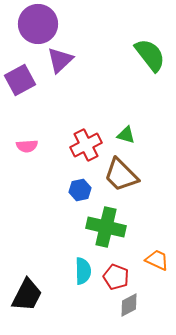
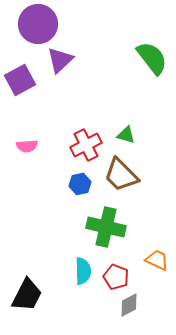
green semicircle: moved 2 px right, 3 px down
blue hexagon: moved 6 px up
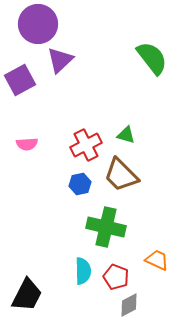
pink semicircle: moved 2 px up
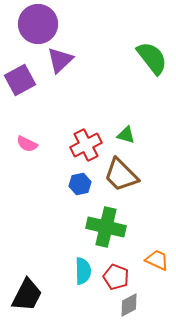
pink semicircle: rotated 30 degrees clockwise
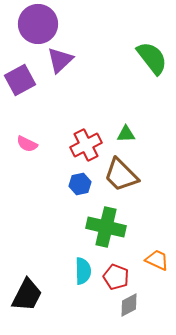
green triangle: moved 1 px up; rotated 18 degrees counterclockwise
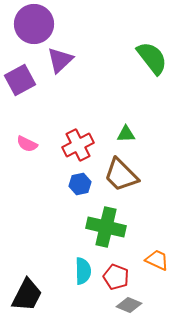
purple circle: moved 4 px left
red cross: moved 8 px left
gray diamond: rotated 50 degrees clockwise
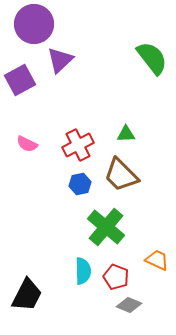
green cross: rotated 27 degrees clockwise
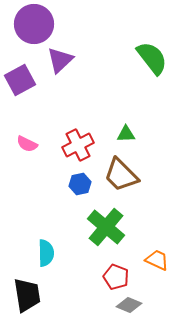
cyan semicircle: moved 37 px left, 18 px up
black trapezoid: rotated 36 degrees counterclockwise
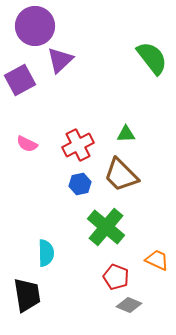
purple circle: moved 1 px right, 2 px down
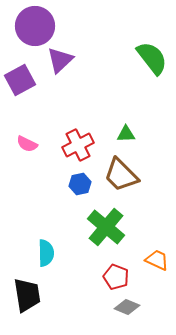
gray diamond: moved 2 px left, 2 px down
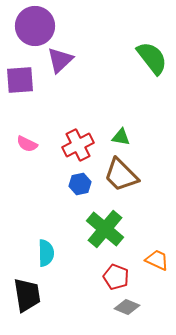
purple square: rotated 24 degrees clockwise
green triangle: moved 5 px left, 3 px down; rotated 12 degrees clockwise
green cross: moved 1 px left, 2 px down
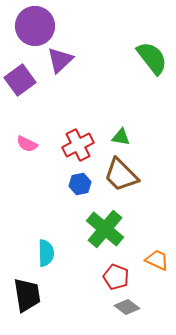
purple square: rotated 32 degrees counterclockwise
gray diamond: rotated 15 degrees clockwise
